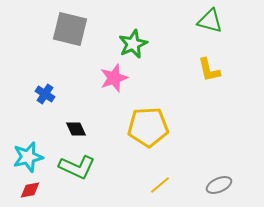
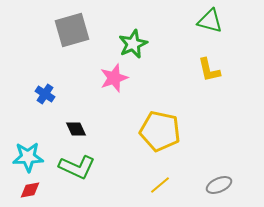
gray square: moved 2 px right, 1 px down; rotated 30 degrees counterclockwise
yellow pentagon: moved 12 px right, 4 px down; rotated 15 degrees clockwise
cyan star: rotated 12 degrees clockwise
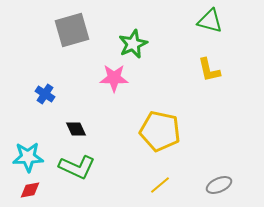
pink star: rotated 20 degrees clockwise
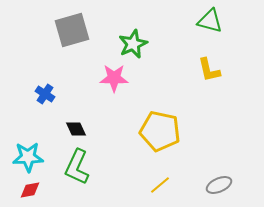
green L-shape: rotated 90 degrees clockwise
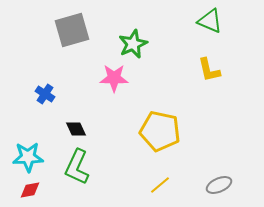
green triangle: rotated 8 degrees clockwise
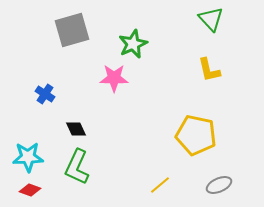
green triangle: moved 1 px right, 2 px up; rotated 24 degrees clockwise
yellow pentagon: moved 36 px right, 4 px down
red diamond: rotated 30 degrees clockwise
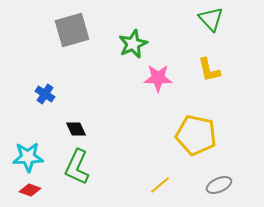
pink star: moved 44 px right
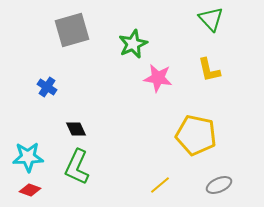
pink star: rotated 8 degrees clockwise
blue cross: moved 2 px right, 7 px up
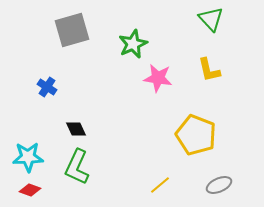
yellow pentagon: rotated 9 degrees clockwise
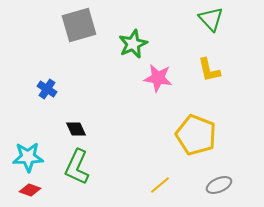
gray square: moved 7 px right, 5 px up
blue cross: moved 2 px down
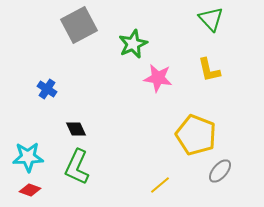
gray square: rotated 12 degrees counterclockwise
gray ellipse: moved 1 px right, 14 px up; rotated 25 degrees counterclockwise
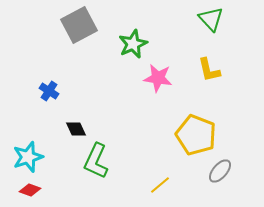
blue cross: moved 2 px right, 2 px down
cyan star: rotated 16 degrees counterclockwise
green L-shape: moved 19 px right, 6 px up
